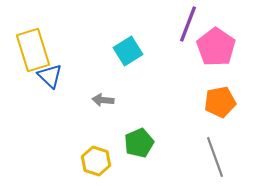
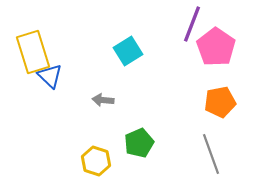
purple line: moved 4 px right
yellow rectangle: moved 2 px down
gray line: moved 4 px left, 3 px up
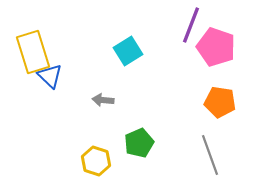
purple line: moved 1 px left, 1 px down
pink pentagon: rotated 15 degrees counterclockwise
orange pentagon: rotated 20 degrees clockwise
gray line: moved 1 px left, 1 px down
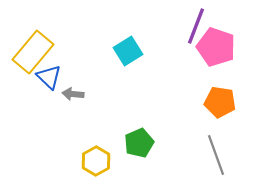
purple line: moved 5 px right, 1 px down
yellow rectangle: rotated 57 degrees clockwise
blue triangle: moved 1 px left, 1 px down
gray arrow: moved 30 px left, 6 px up
gray line: moved 6 px right
yellow hexagon: rotated 12 degrees clockwise
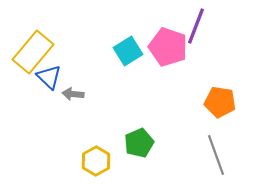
pink pentagon: moved 48 px left
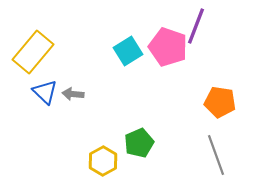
blue triangle: moved 4 px left, 15 px down
yellow hexagon: moved 7 px right
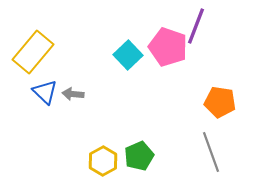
cyan square: moved 4 px down; rotated 12 degrees counterclockwise
green pentagon: moved 13 px down
gray line: moved 5 px left, 3 px up
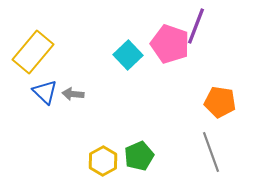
pink pentagon: moved 2 px right, 3 px up
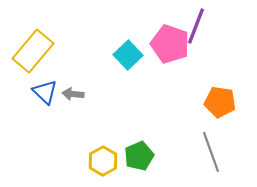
yellow rectangle: moved 1 px up
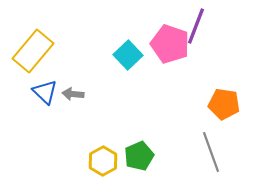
orange pentagon: moved 4 px right, 2 px down
